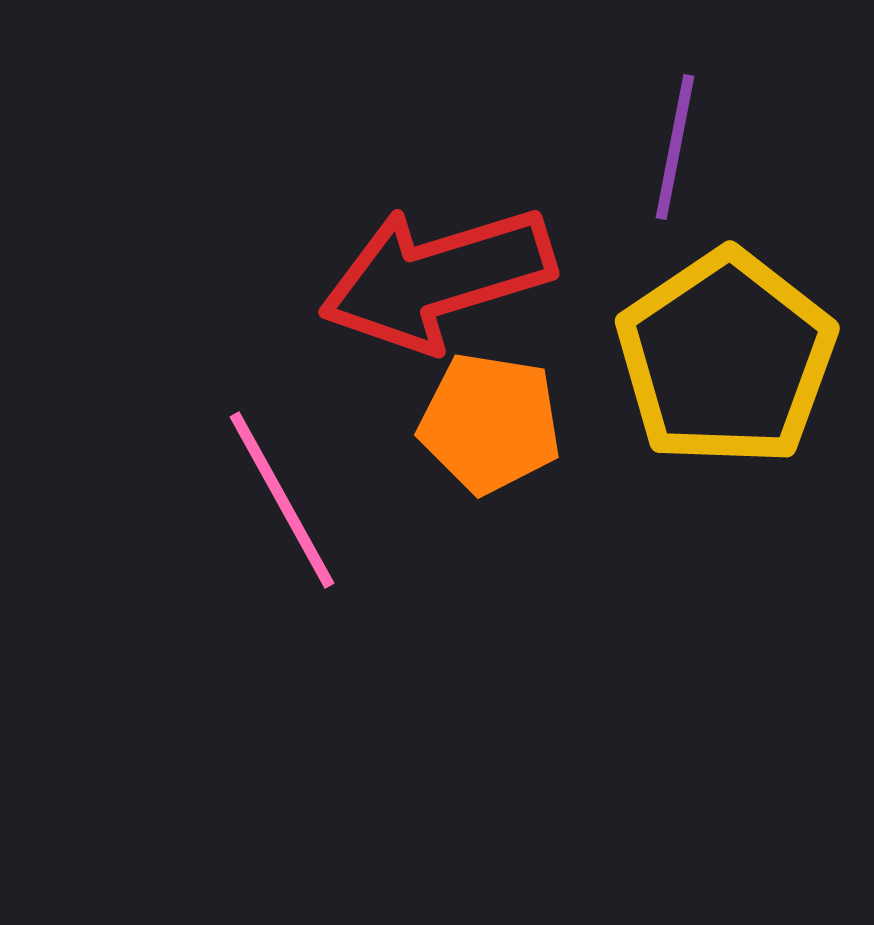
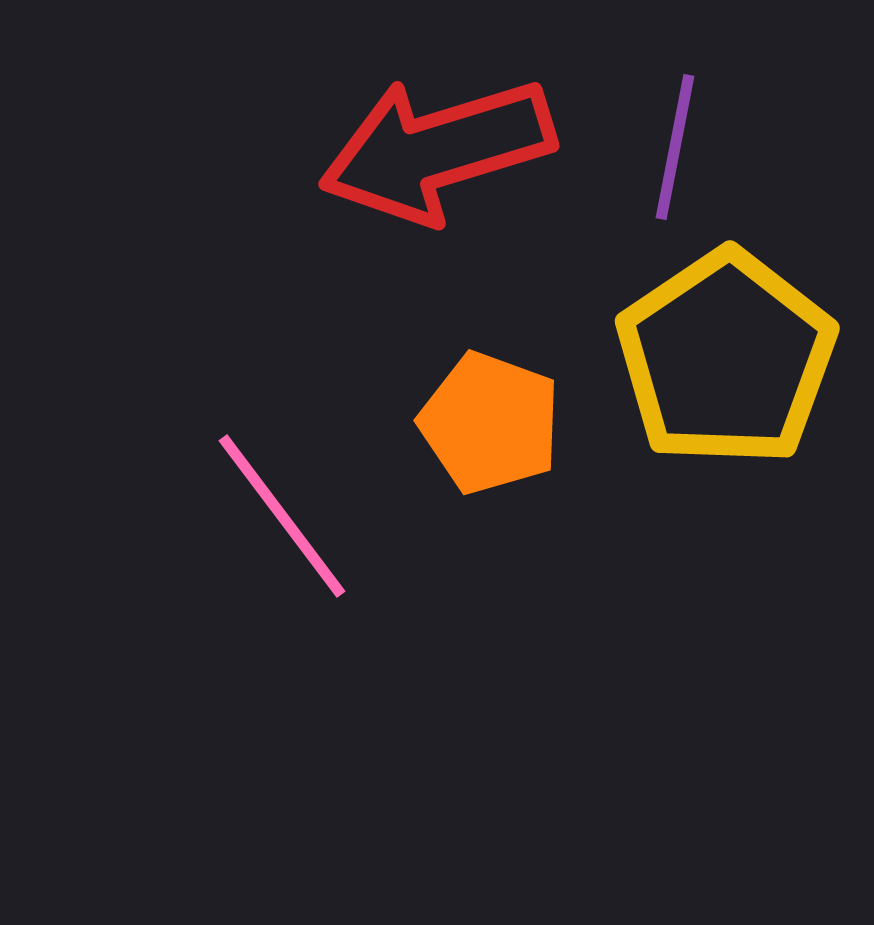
red arrow: moved 128 px up
orange pentagon: rotated 11 degrees clockwise
pink line: moved 16 px down; rotated 8 degrees counterclockwise
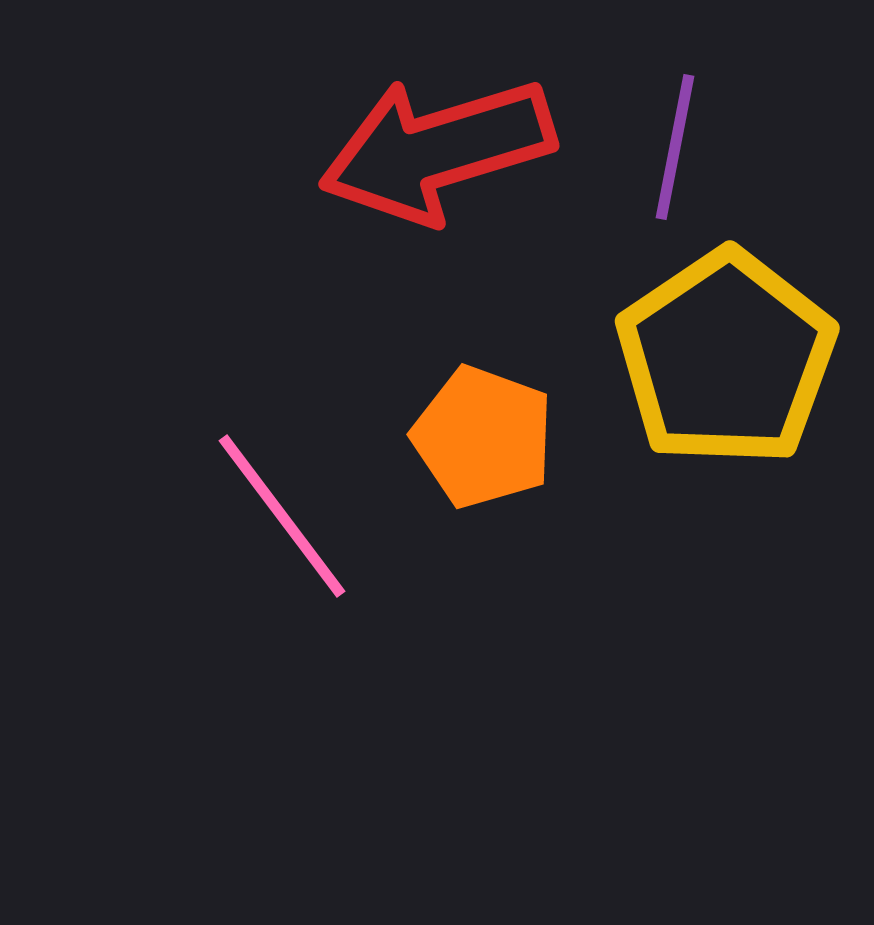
orange pentagon: moved 7 px left, 14 px down
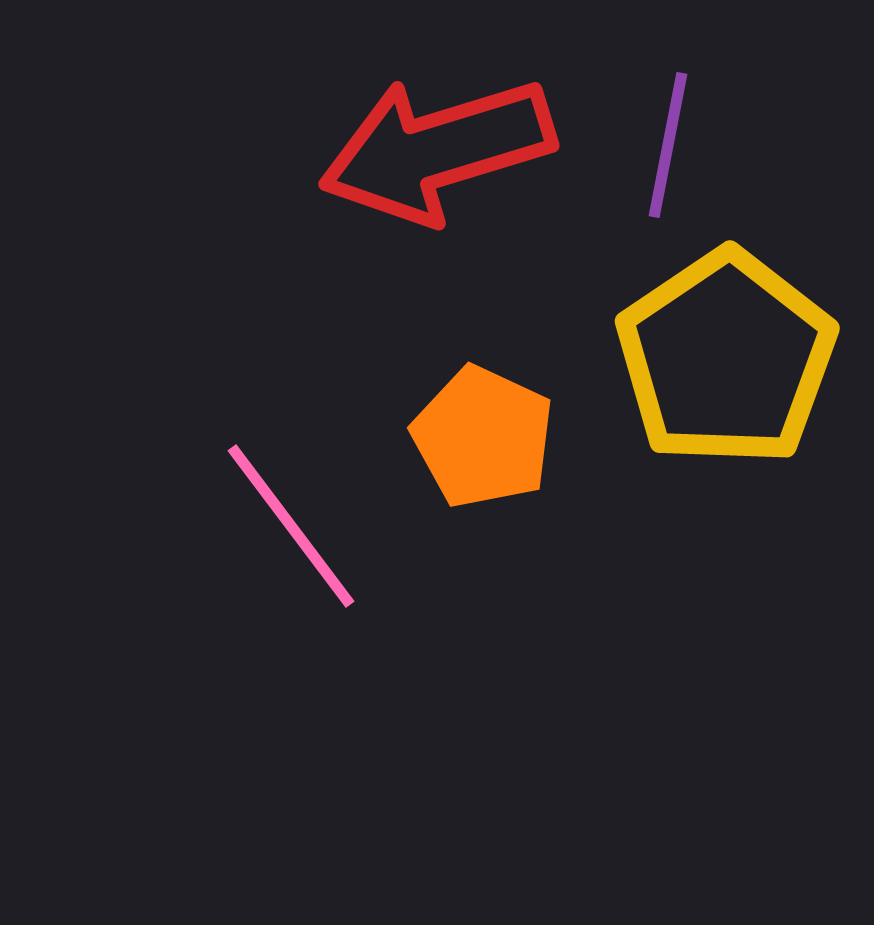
purple line: moved 7 px left, 2 px up
orange pentagon: rotated 5 degrees clockwise
pink line: moved 9 px right, 10 px down
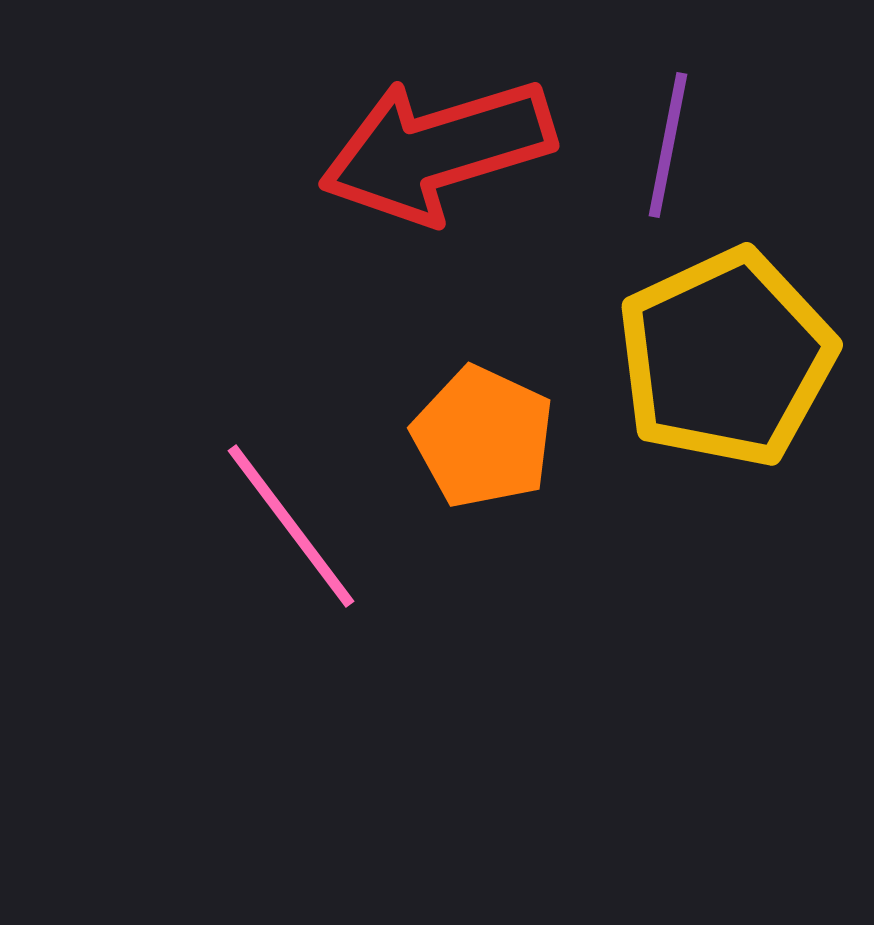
yellow pentagon: rotated 9 degrees clockwise
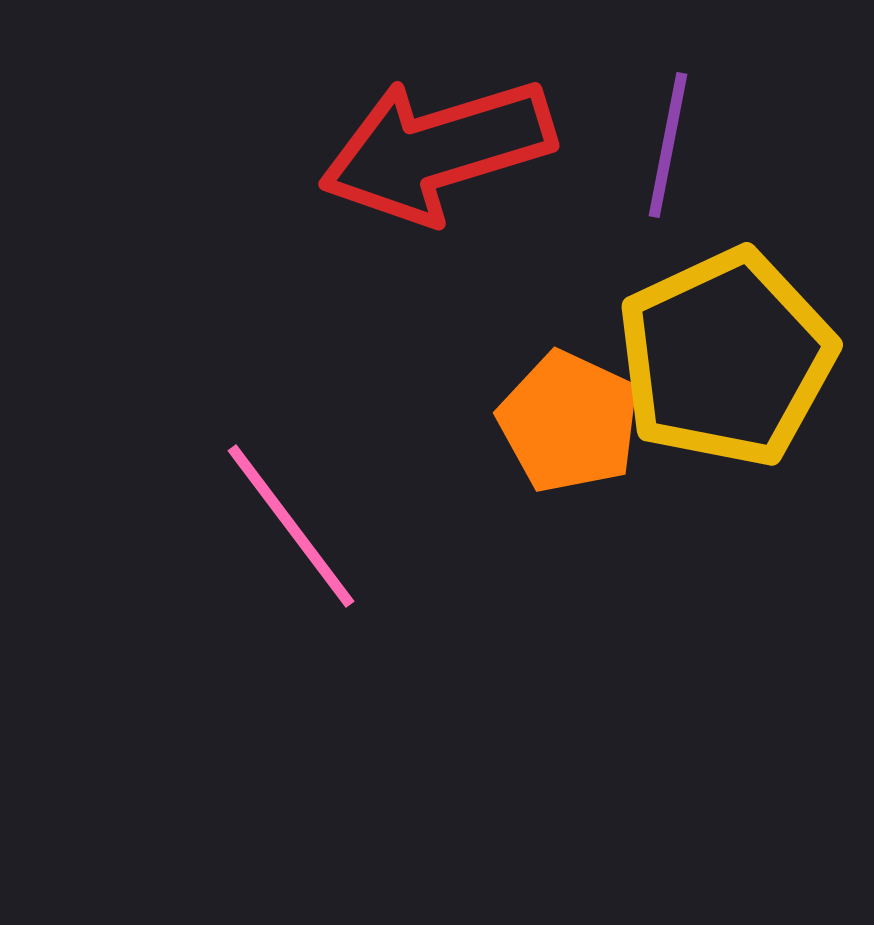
orange pentagon: moved 86 px right, 15 px up
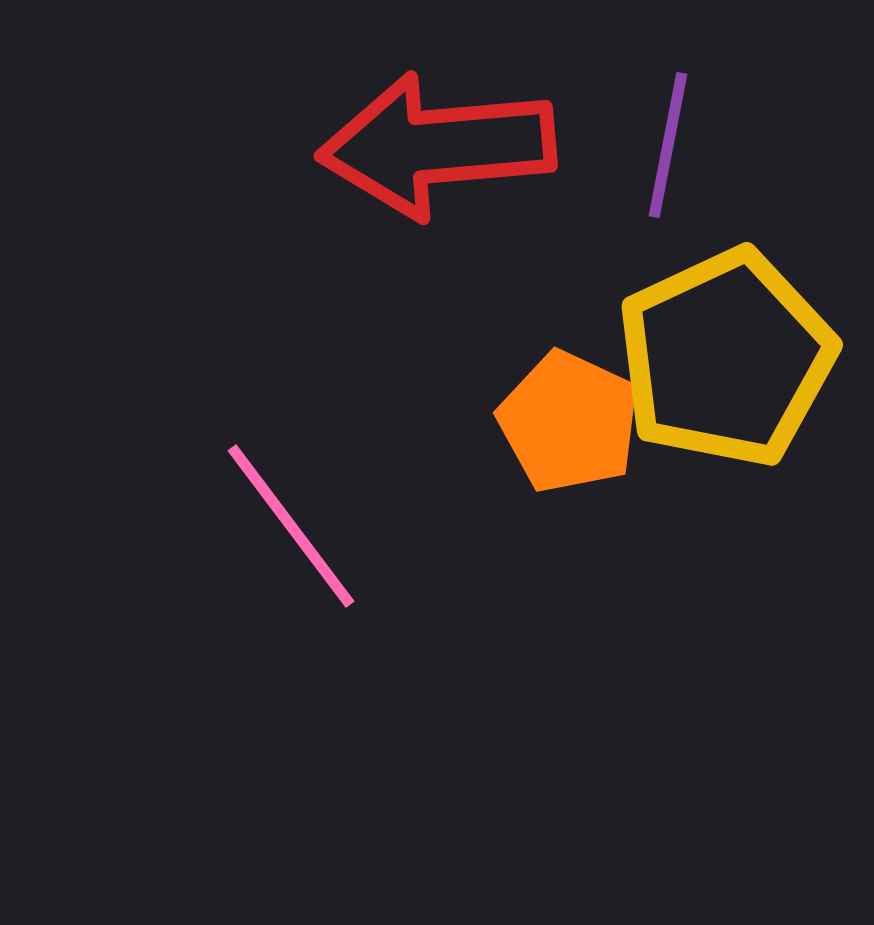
red arrow: moved 4 px up; rotated 12 degrees clockwise
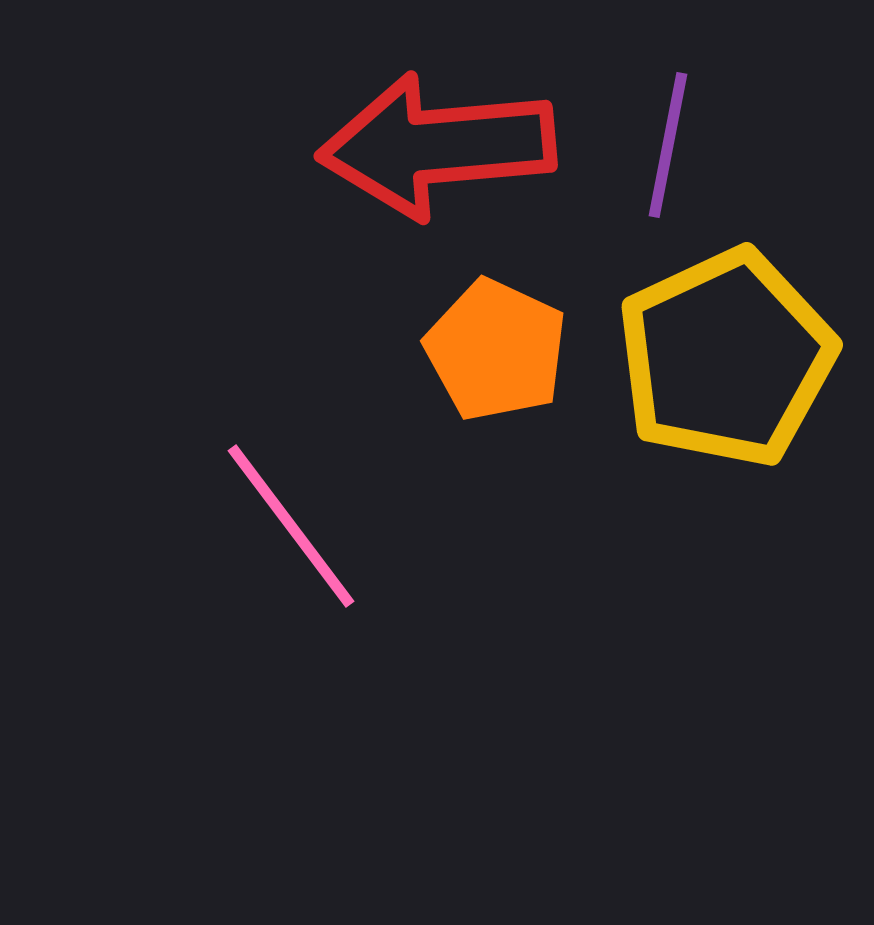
orange pentagon: moved 73 px left, 72 px up
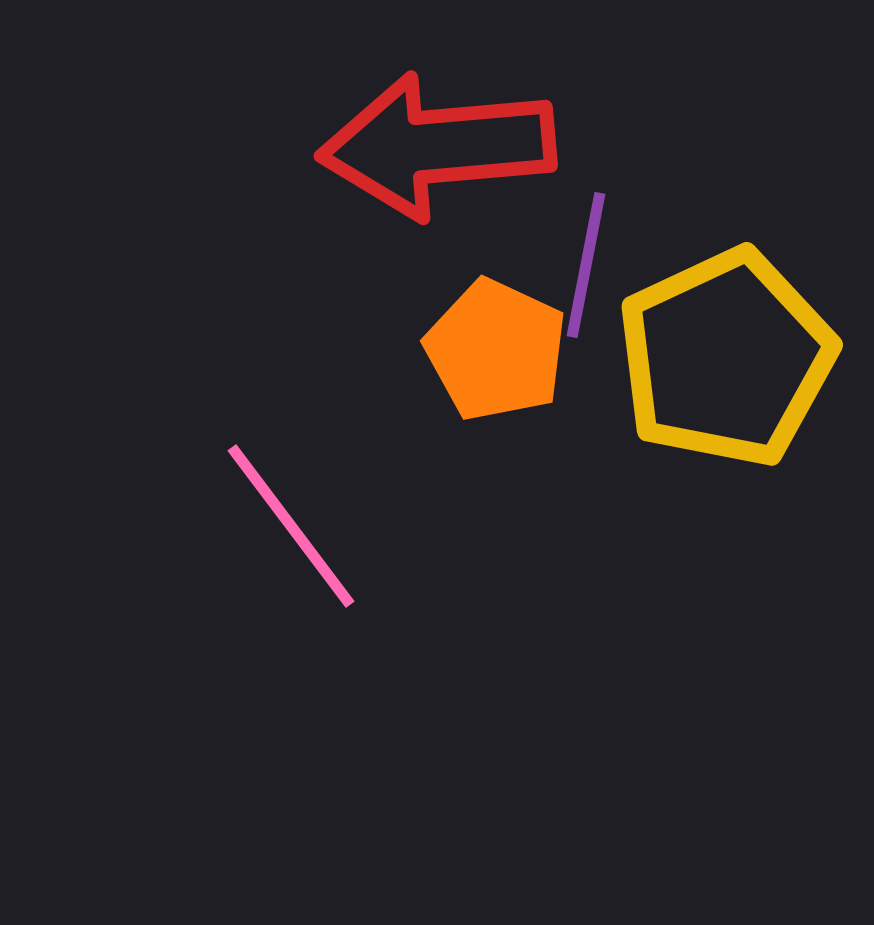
purple line: moved 82 px left, 120 px down
